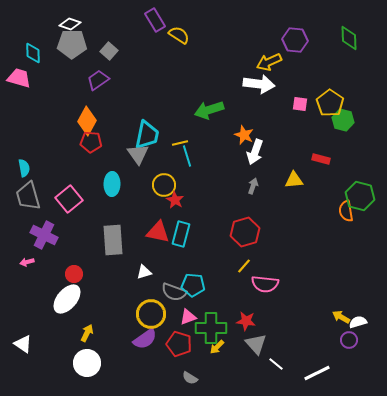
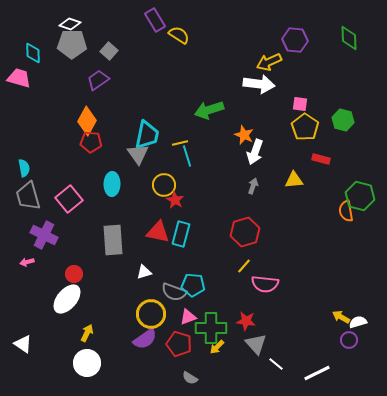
yellow pentagon at (330, 103): moved 25 px left, 24 px down
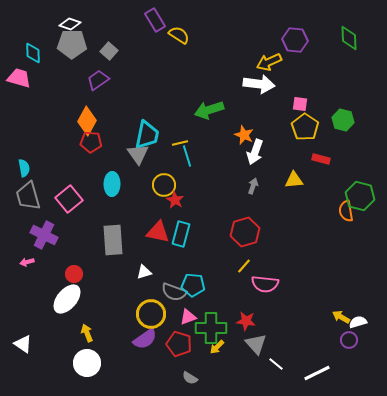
yellow arrow at (87, 333): rotated 48 degrees counterclockwise
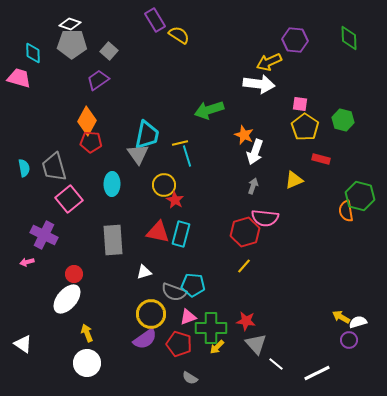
yellow triangle at (294, 180): rotated 18 degrees counterclockwise
gray trapezoid at (28, 196): moved 26 px right, 29 px up
pink semicircle at (265, 284): moved 66 px up
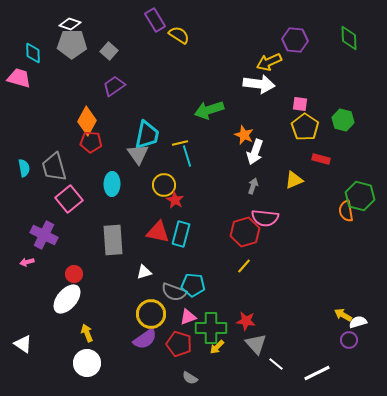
purple trapezoid at (98, 80): moved 16 px right, 6 px down
yellow arrow at (341, 317): moved 2 px right, 2 px up
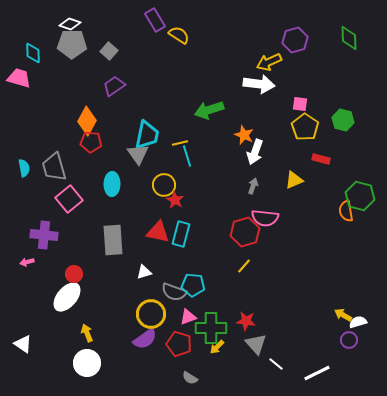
purple hexagon at (295, 40): rotated 20 degrees counterclockwise
purple cross at (44, 235): rotated 20 degrees counterclockwise
white ellipse at (67, 299): moved 2 px up
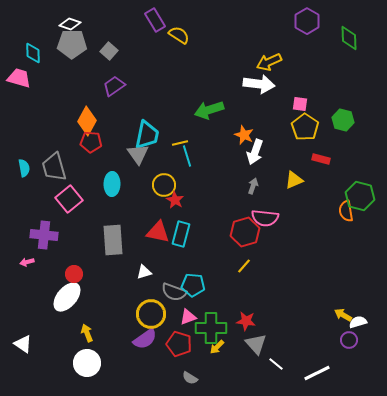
purple hexagon at (295, 40): moved 12 px right, 19 px up; rotated 15 degrees counterclockwise
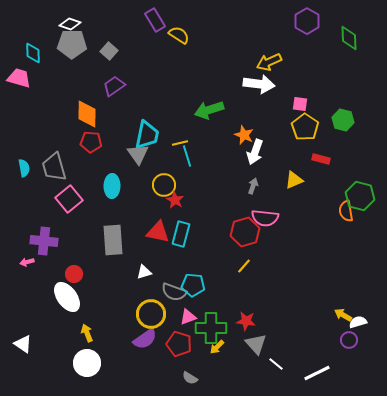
orange diamond at (87, 121): moved 7 px up; rotated 28 degrees counterclockwise
cyan ellipse at (112, 184): moved 2 px down
purple cross at (44, 235): moved 6 px down
white ellipse at (67, 297): rotated 76 degrees counterclockwise
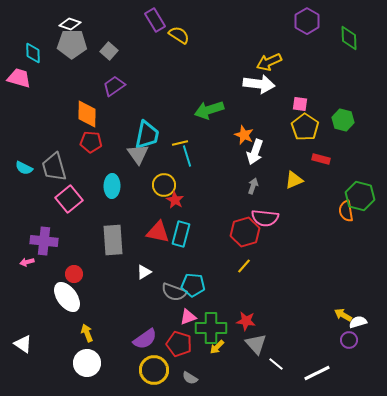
cyan semicircle at (24, 168): rotated 126 degrees clockwise
white triangle at (144, 272): rotated 14 degrees counterclockwise
yellow circle at (151, 314): moved 3 px right, 56 px down
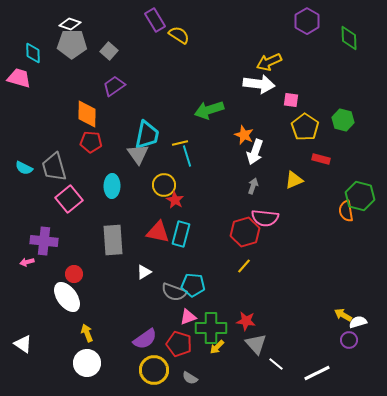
pink square at (300, 104): moved 9 px left, 4 px up
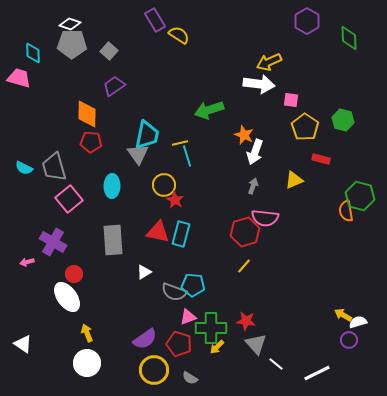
purple cross at (44, 241): moved 9 px right, 1 px down; rotated 24 degrees clockwise
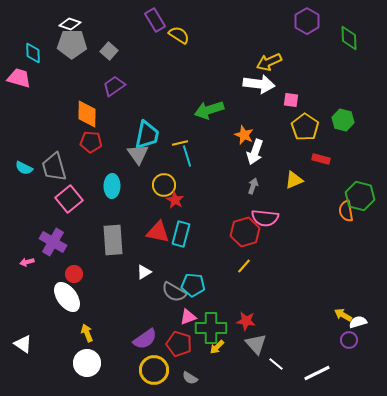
gray semicircle at (174, 292): rotated 10 degrees clockwise
